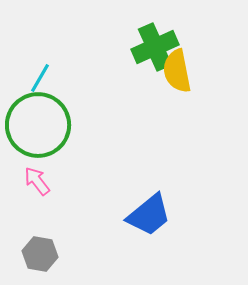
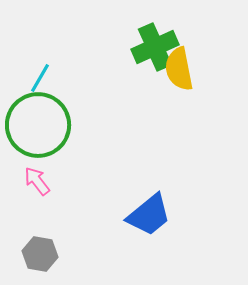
yellow semicircle: moved 2 px right, 2 px up
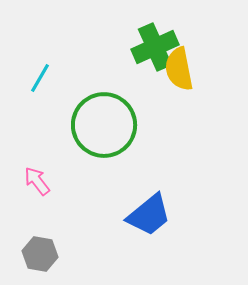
green circle: moved 66 px right
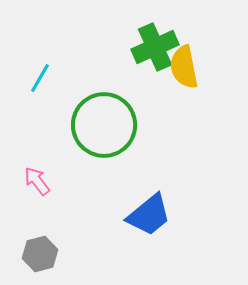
yellow semicircle: moved 5 px right, 2 px up
gray hexagon: rotated 24 degrees counterclockwise
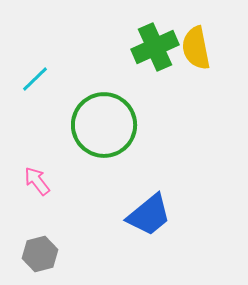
yellow semicircle: moved 12 px right, 19 px up
cyan line: moved 5 px left, 1 px down; rotated 16 degrees clockwise
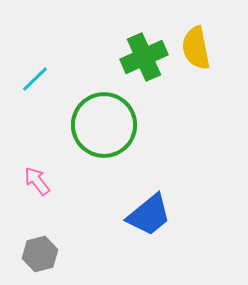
green cross: moved 11 px left, 10 px down
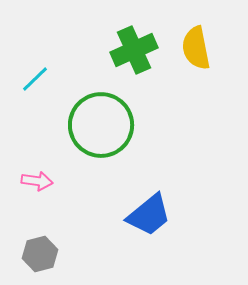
green cross: moved 10 px left, 7 px up
green circle: moved 3 px left
pink arrow: rotated 136 degrees clockwise
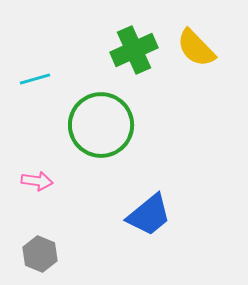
yellow semicircle: rotated 33 degrees counterclockwise
cyan line: rotated 28 degrees clockwise
gray hexagon: rotated 24 degrees counterclockwise
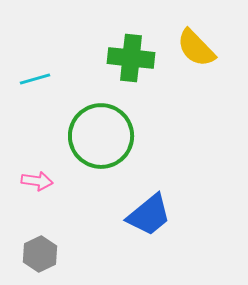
green cross: moved 3 px left, 8 px down; rotated 30 degrees clockwise
green circle: moved 11 px down
gray hexagon: rotated 12 degrees clockwise
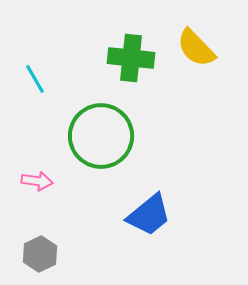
cyan line: rotated 76 degrees clockwise
